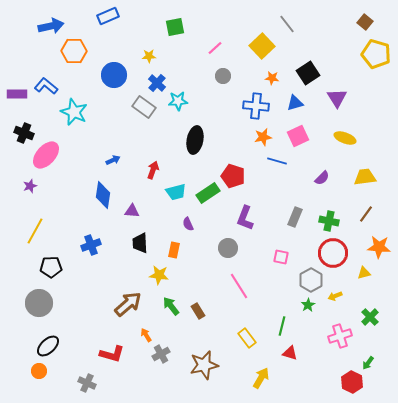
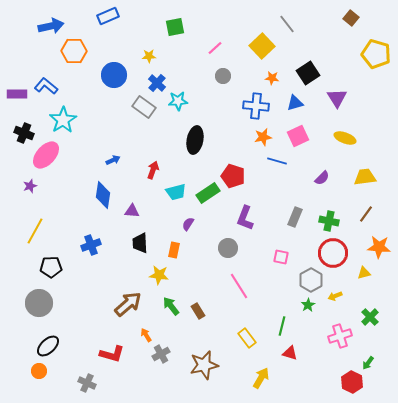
brown square at (365, 22): moved 14 px left, 4 px up
cyan star at (74, 112): moved 11 px left, 8 px down; rotated 16 degrees clockwise
purple semicircle at (188, 224): rotated 56 degrees clockwise
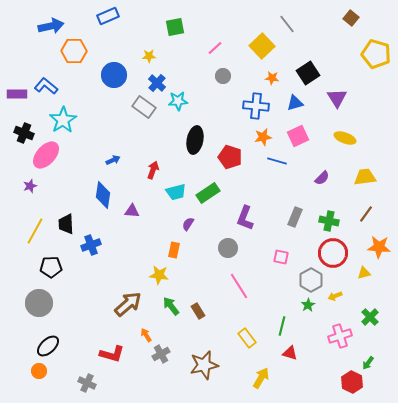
red pentagon at (233, 176): moved 3 px left, 19 px up
black trapezoid at (140, 243): moved 74 px left, 19 px up
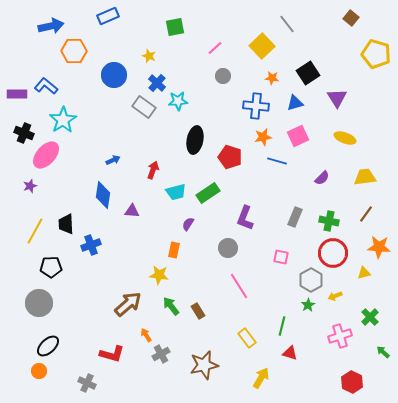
yellow star at (149, 56): rotated 24 degrees clockwise
green arrow at (368, 363): moved 15 px right, 11 px up; rotated 96 degrees clockwise
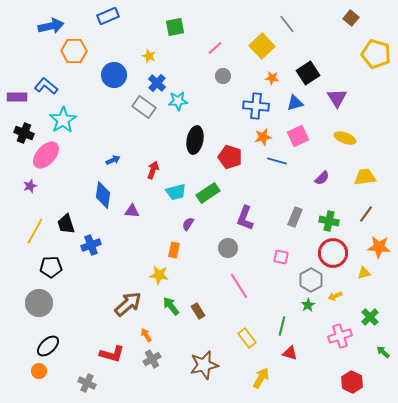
purple rectangle at (17, 94): moved 3 px down
black trapezoid at (66, 224): rotated 15 degrees counterclockwise
gray cross at (161, 354): moved 9 px left, 5 px down
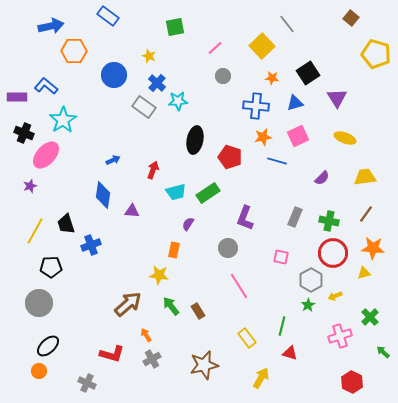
blue rectangle at (108, 16): rotated 60 degrees clockwise
orange star at (379, 247): moved 6 px left, 1 px down
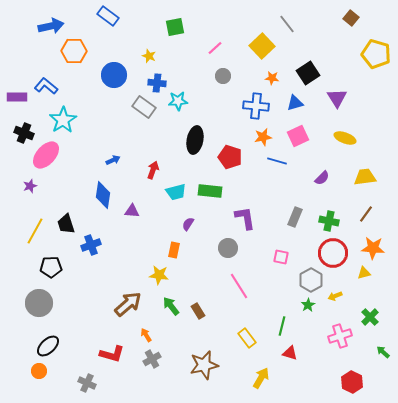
blue cross at (157, 83): rotated 36 degrees counterclockwise
green rectangle at (208, 193): moved 2 px right, 2 px up; rotated 40 degrees clockwise
purple L-shape at (245, 218): rotated 150 degrees clockwise
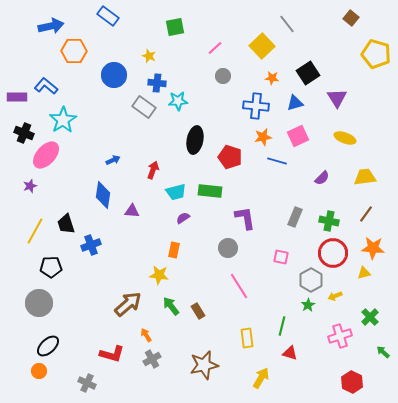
purple semicircle at (188, 224): moved 5 px left, 6 px up; rotated 24 degrees clockwise
yellow rectangle at (247, 338): rotated 30 degrees clockwise
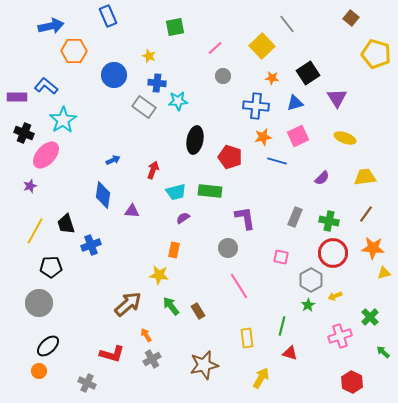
blue rectangle at (108, 16): rotated 30 degrees clockwise
yellow triangle at (364, 273): moved 20 px right
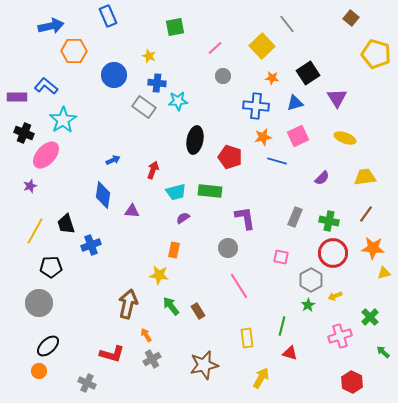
brown arrow at (128, 304): rotated 36 degrees counterclockwise
